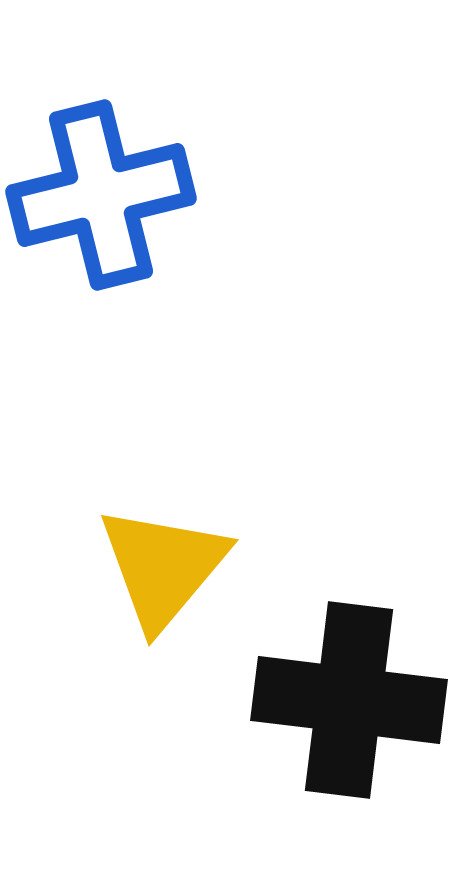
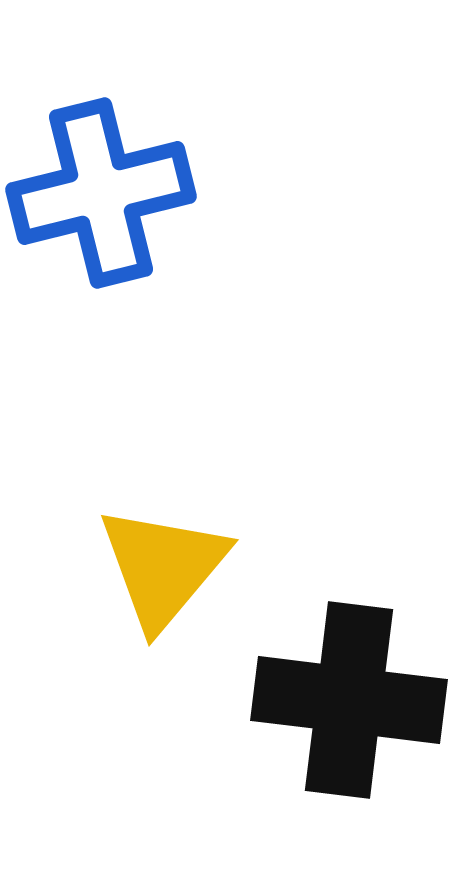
blue cross: moved 2 px up
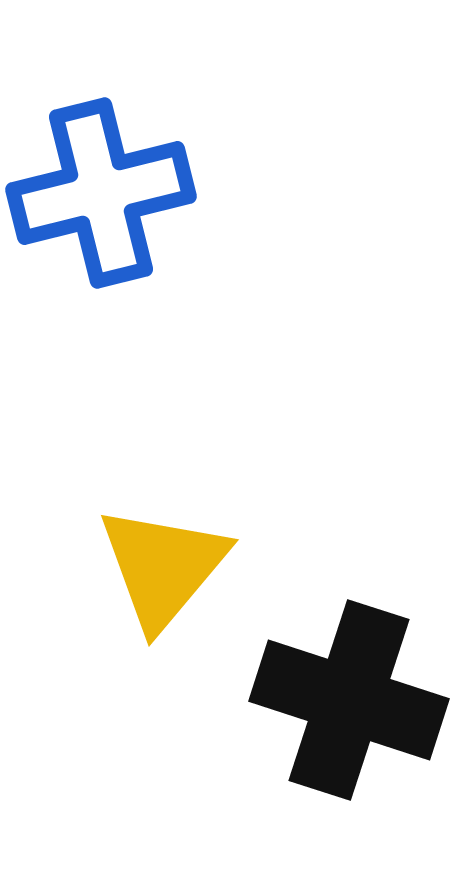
black cross: rotated 11 degrees clockwise
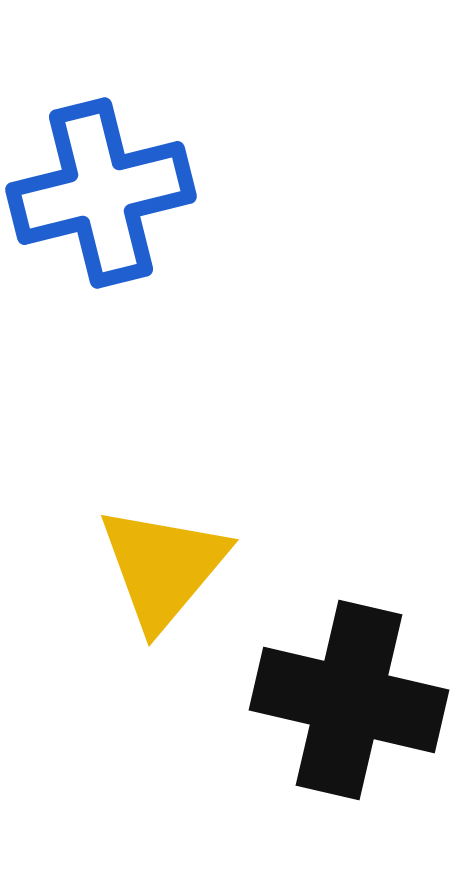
black cross: rotated 5 degrees counterclockwise
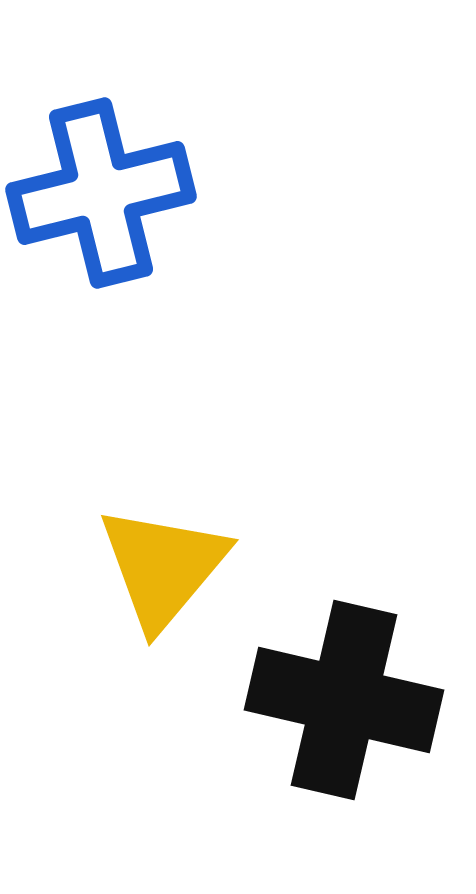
black cross: moved 5 px left
